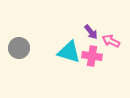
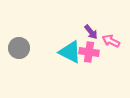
cyan triangle: moved 1 px right; rotated 10 degrees clockwise
pink cross: moved 3 px left, 4 px up
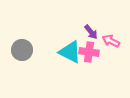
gray circle: moved 3 px right, 2 px down
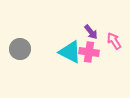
pink arrow: moved 3 px right; rotated 30 degrees clockwise
gray circle: moved 2 px left, 1 px up
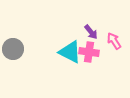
gray circle: moved 7 px left
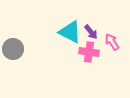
pink arrow: moved 2 px left, 1 px down
cyan triangle: moved 20 px up
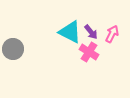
pink arrow: moved 8 px up; rotated 60 degrees clockwise
pink cross: rotated 24 degrees clockwise
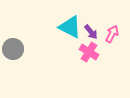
cyan triangle: moved 5 px up
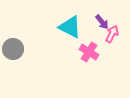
purple arrow: moved 11 px right, 10 px up
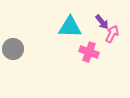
cyan triangle: rotated 25 degrees counterclockwise
pink cross: rotated 12 degrees counterclockwise
